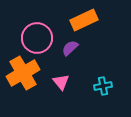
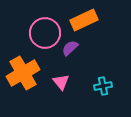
pink circle: moved 8 px right, 5 px up
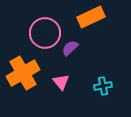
orange rectangle: moved 7 px right, 3 px up
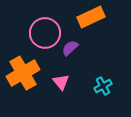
cyan cross: rotated 18 degrees counterclockwise
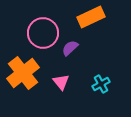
pink circle: moved 2 px left
orange cross: rotated 8 degrees counterclockwise
cyan cross: moved 2 px left, 2 px up
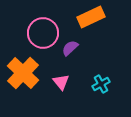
orange cross: rotated 8 degrees counterclockwise
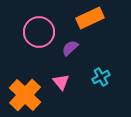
orange rectangle: moved 1 px left, 1 px down
pink circle: moved 4 px left, 1 px up
orange cross: moved 2 px right, 22 px down
cyan cross: moved 7 px up
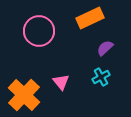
pink circle: moved 1 px up
purple semicircle: moved 35 px right
orange cross: moved 1 px left
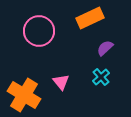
cyan cross: rotated 12 degrees counterclockwise
orange cross: rotated 12 degrees counterclockwise
